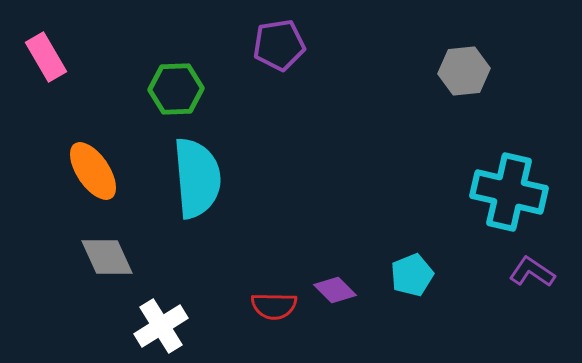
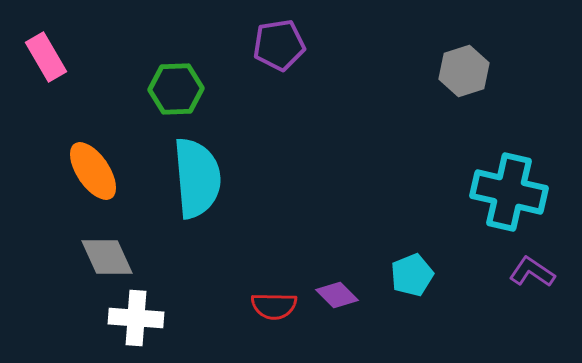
gray hexagon: rotated 12 degrees counterclockwise
purple diamond: moved 2 px right, 5 px down
white cross: moved 25 px left, 8 px up; rotated 36 degrees clockwise
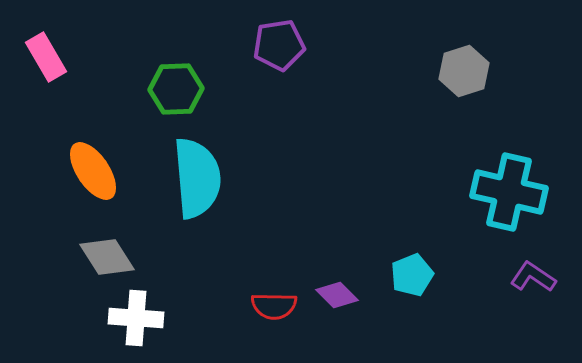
gray diamond: rotated 8 degrees counterclockwise
purple L-shape: moved 1 px right, 5 px down
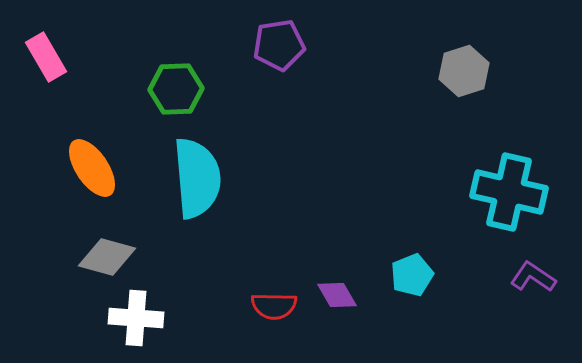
orange ellipse: moved 1 px left, 3 px up
gray diamond: rotated 42 degrees counterclockwise
purple diamond: rotated 15 degrees clockwise
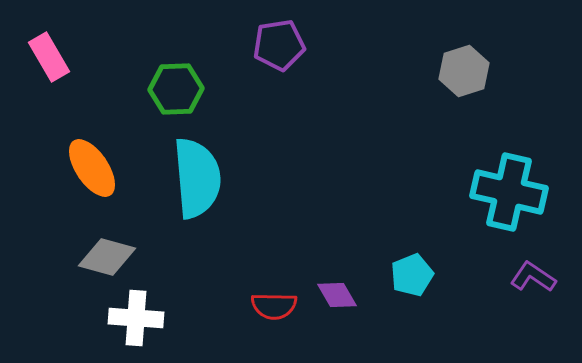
pink rectangle: moved 3 px right
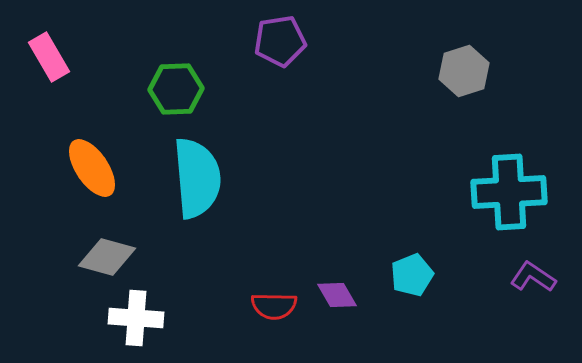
purple pentagon: moved 1 px right, 4 px up
cyan cross: rotated 16 degrees counterclockwise
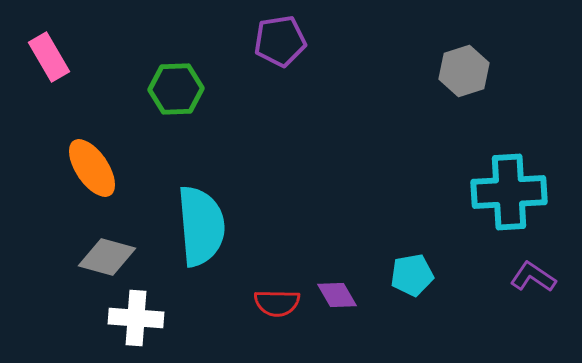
cyan semicircle: moved 4 px right, 48 px down
cyan pentagon: rotated 12 degrees clockwise
red semicircle: moved 3 px right, 3 px up
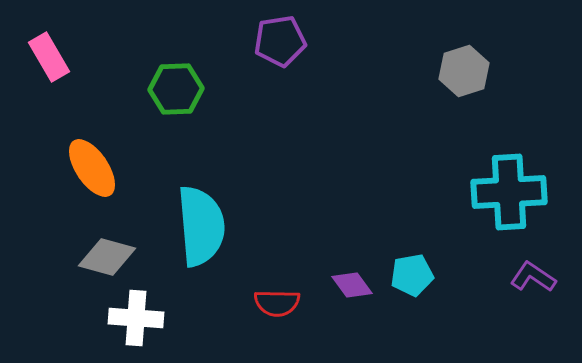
purple diamond: moved 15 px right, 10 px up; rotated 6 degrees counterclockwise
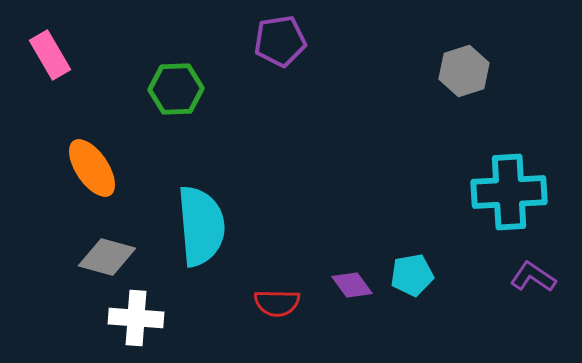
pink rectangle: moved 1 px right, 2 px up
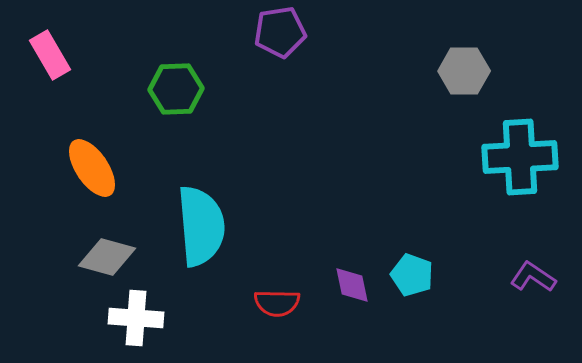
purple pentagon: moved 9 px up
gray hexagon: rotated 18 degrees clockwise
cyan cross: moved 11 px right, 35 px up
cyan pentagon: rotated 30 degrees clockwise
purple diamond: rotated 24 degrees clockwise
